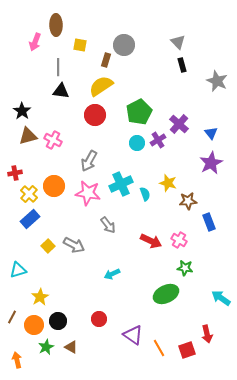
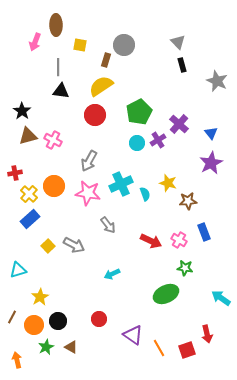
blue rectangle at (209, 222): moved 5 px left, 10 px down
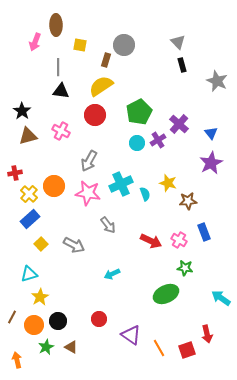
pink cross at (53, 140): moved 8 px right, 9 px up
yellow square at (48, 246): moved 7 px left, 2 px up
cyan triangle at (18, 270): moved 11 px right, 4 px down
purple triangle at (133, 335): moved 2 px left
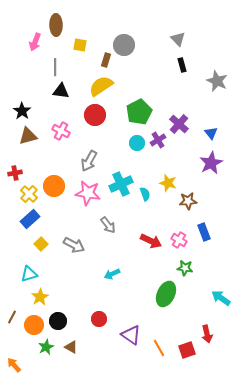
gray triangle at (178, 42): moved 3 px up
gray line at (58, 67): moved 3 px left
green ellipse at (166, 294): rotated 40 degrees counterclockwise
orange arrow at (17, 360): moved 3 px left, 5 px down; rotated 28 degrees counterclockwise
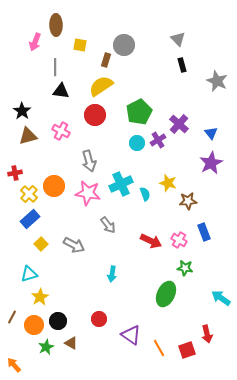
gray arrow at (89, 161): rotated 45 degrees counterclockwise
cyan arrow at (112, 274): rotated 56 degrees counterclockwise
brown triangle at (71, 347): moved 4 px up
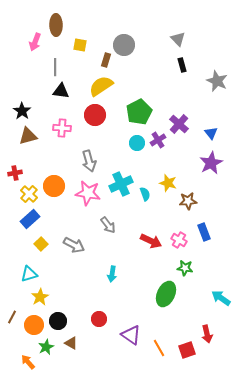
pink cross at (61, 131): moved 1 px right, 3 px up; rotated 24 degrees counterclockwise
orange arrow at (14, 365): moved 14 px right, 3 px up
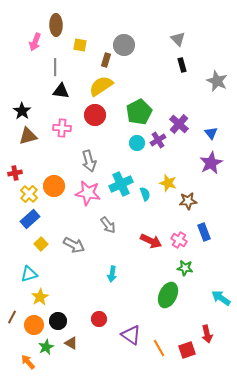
green ellipse at (166, 294): moved 2 px right, 1 px down
